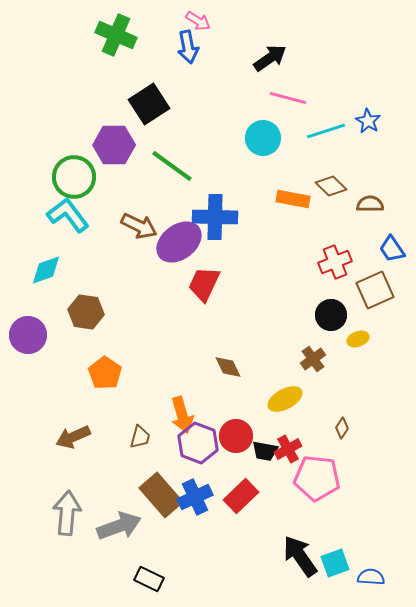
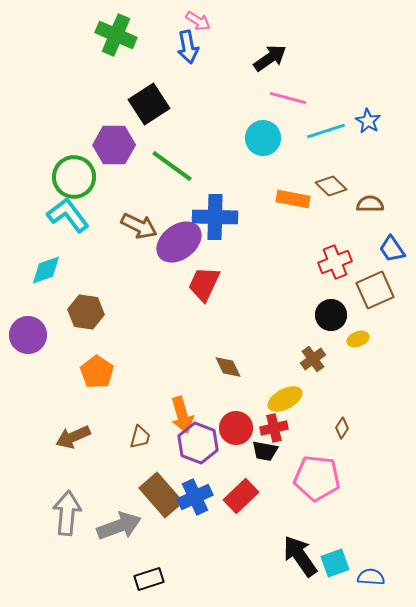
orange pentagon at (105, 373): moved 8 px left, 1 px up
red circle at (236, 436): moved 8 px up
red cross at (288, 449): moved 14 px left, 21 px up; rotated 16 degrees clockwise
black rectangle at (149, 579): rotated 44 degrees counterclockwise
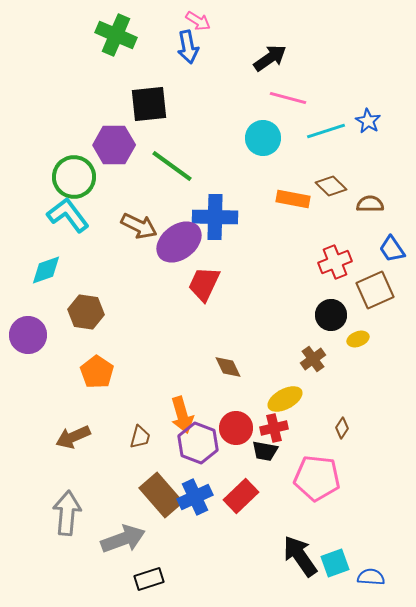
black square at (149, 104): rotated 27 degrees clockwise
gray arrow at (119, 526): moved 4 px right, 13 px down
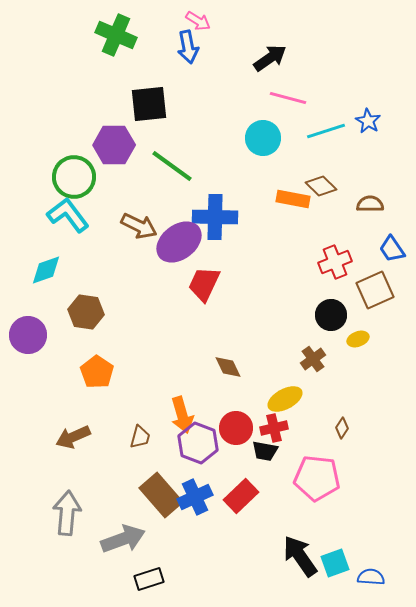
brown diamond at (331, 186): moved 10 px left
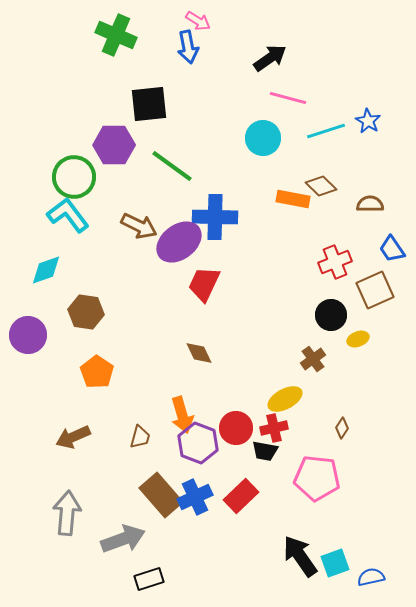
brown diamond at (228, 367): moved 29 px left, 14 px up
blue semicircle at (371, 577): rotated 16 degrees counterclockwise
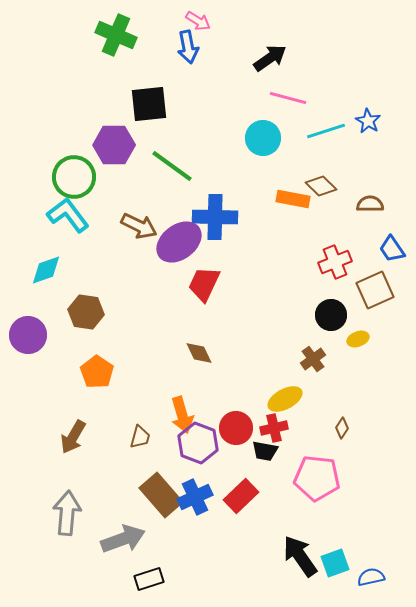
brown arrow at (73, 437): rotated 36 degrees counterclockwise
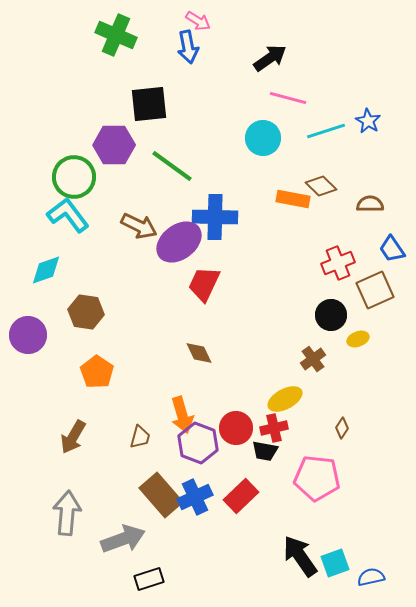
red cross at (335, 262): moved 3 px right, 1 px down
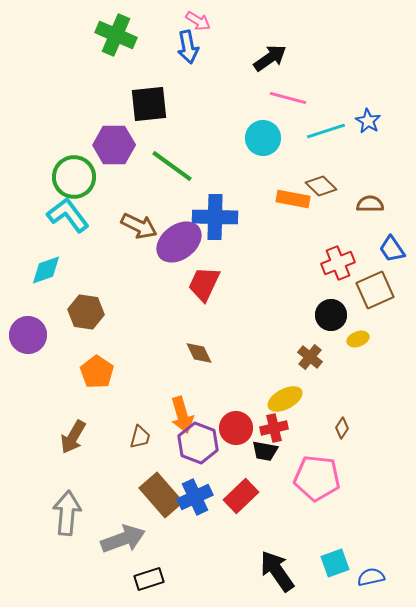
brown cross at (313, 359): moved 3 px left, 2 px up; rotated 15 degrees counterclockwise
black arrow at (300, 556): moved 23 px left, 15 px down
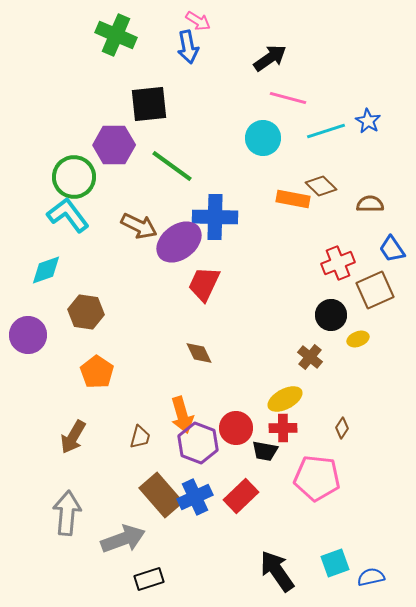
red cross at (274, 428): moved 9 px right; rotated 12 degrees clockwise
